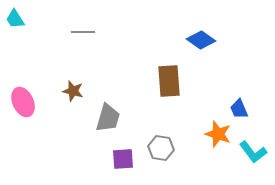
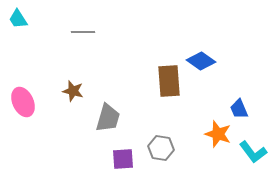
cyan trapezoid: moved 3 px right
blue diamond: moved 21 px down
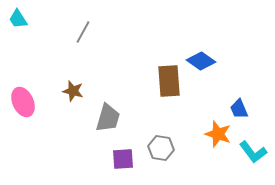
gray line: rotated 60 degrees counterclockwise
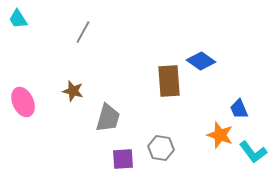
orange star: moved 2 px right, 1 px down
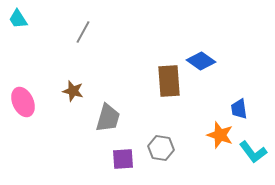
blue trapezoid: rotated 15 degrees clockwise
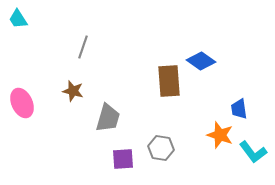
gray line: moved 15 px down; rotated 10 degrees counterclockwise
pink ellipse: moved 1 px left, 1 px down
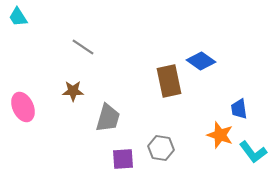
cyan trapezoid: moved 2 px up
gray line: rotated 75 degrees counterclockwise
brown rectangle: rotated 8 degrees counterclockwise
brown star: rotated 15 degrees counterclockwise
pink ellipse: moved 1 px right, 4 px down
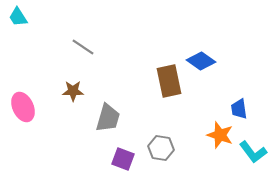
purple square: rotated 25 degrees clockwise
